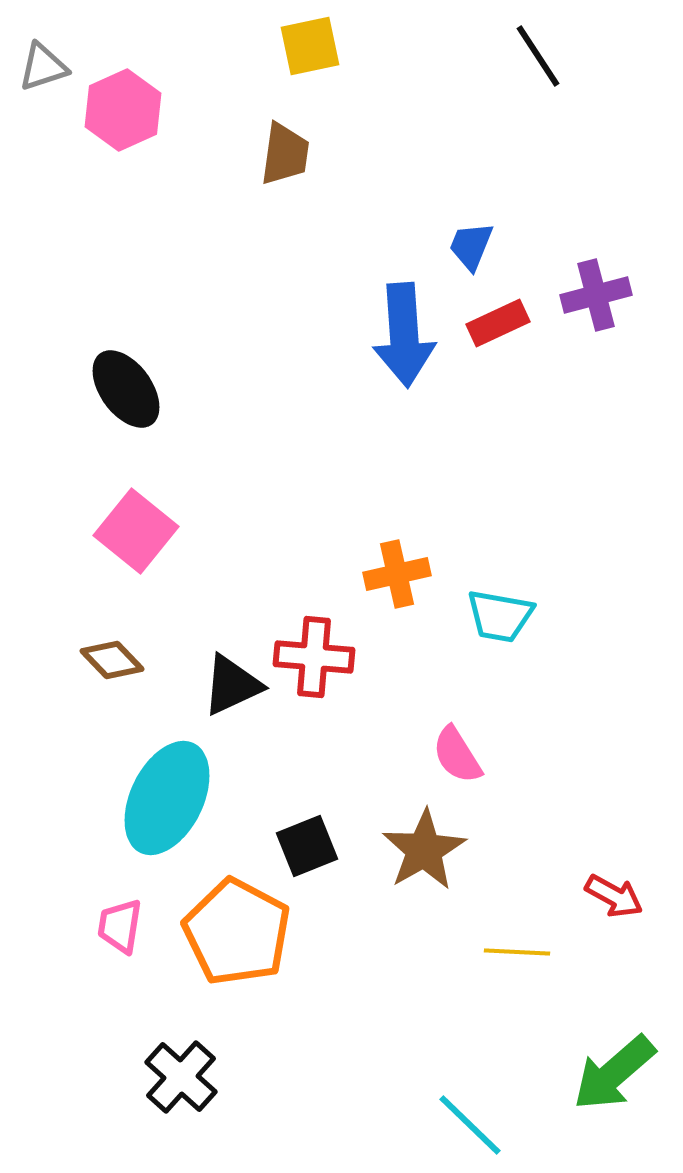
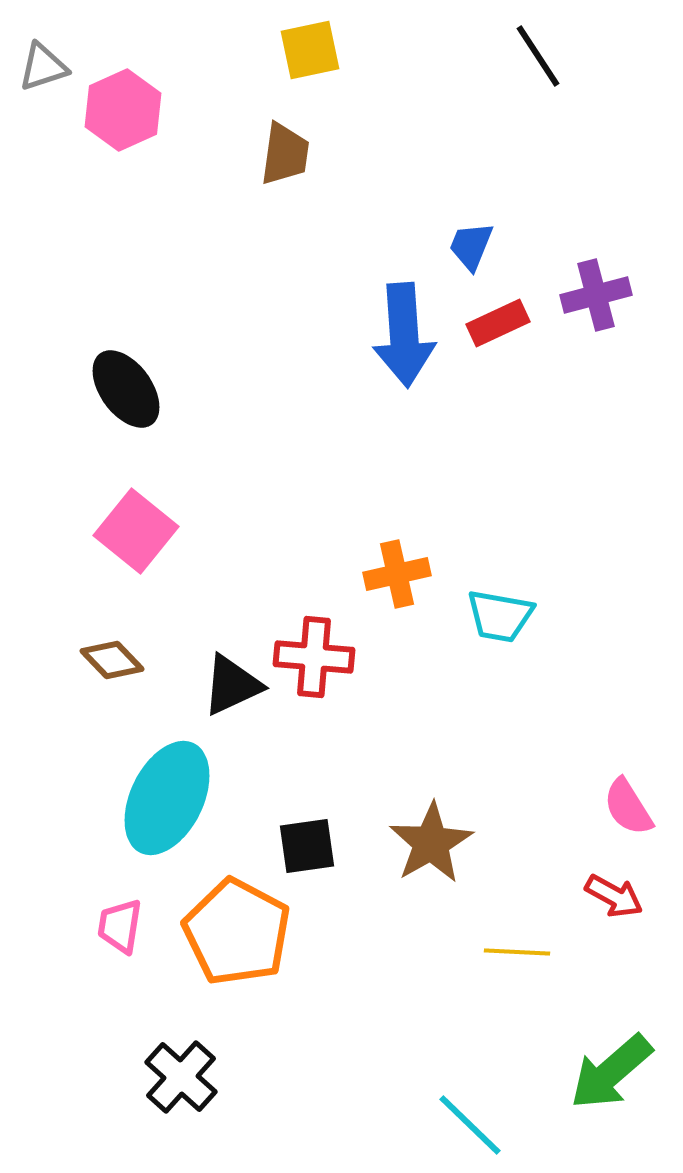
yellow square: moved 4 px down
pink semicircle: moved 171 px right, 52 px down
black square: rotated 14 degrees clockwise
brown star: moved 7 px right, 7 px up
green arrow: moved 3 px left, 1 px up
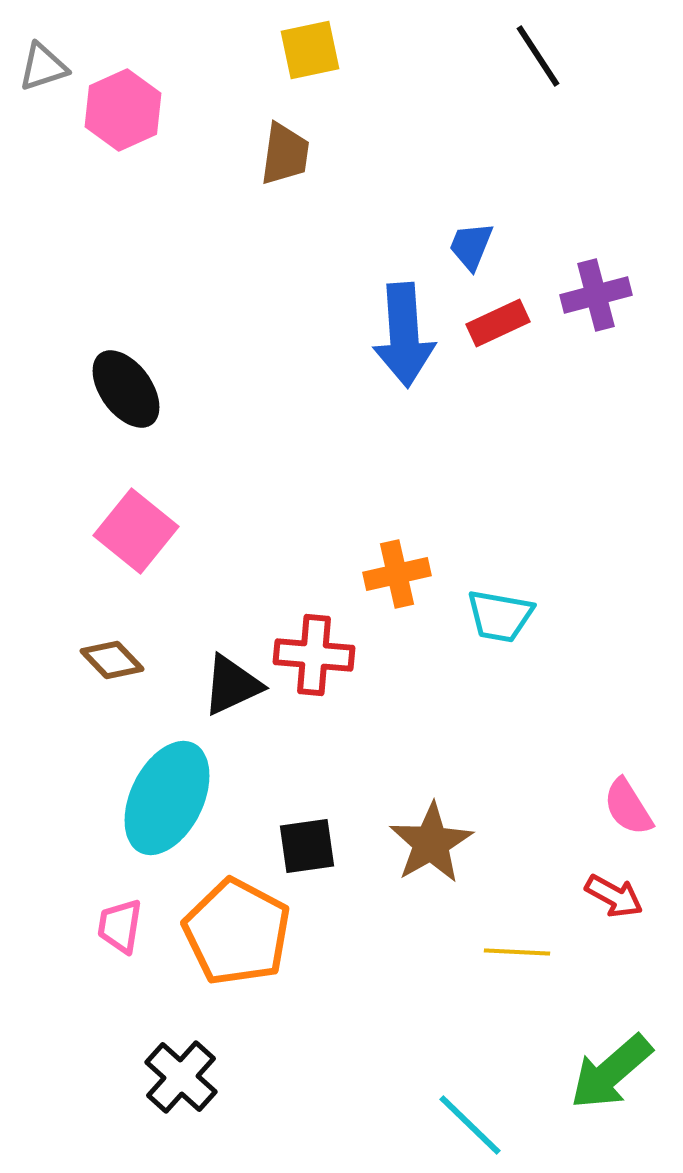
red cross: moved 2 px up
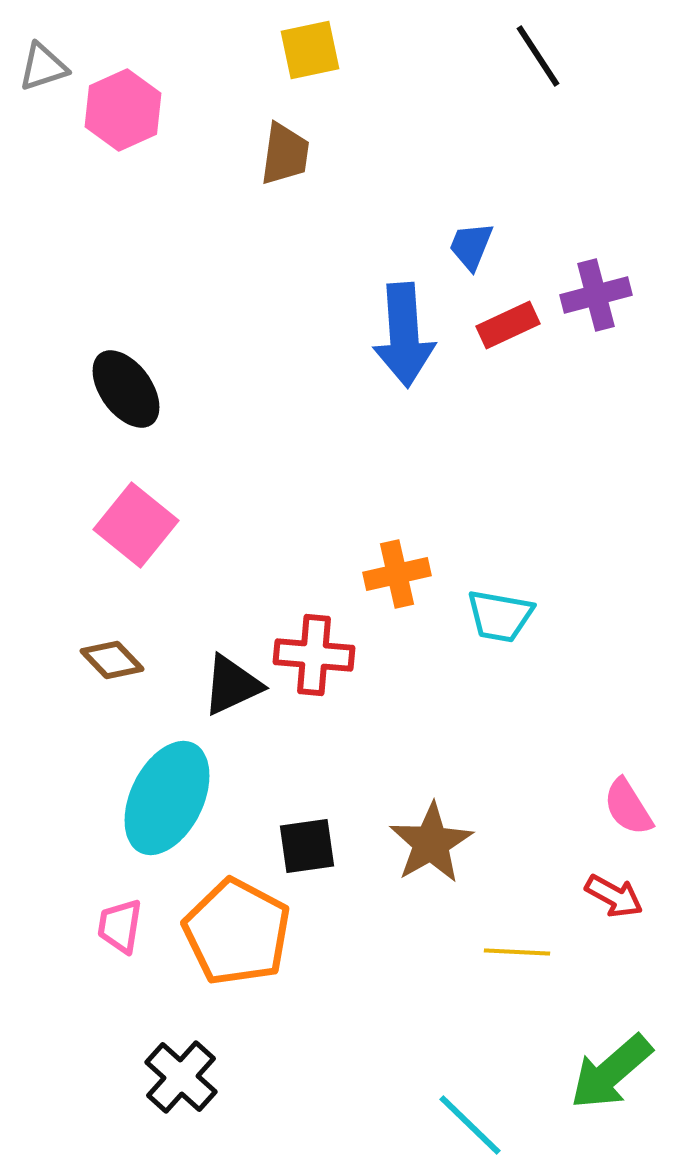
red rectangle: moved 10 px right, 2 px down
pink square: moved 6 px up
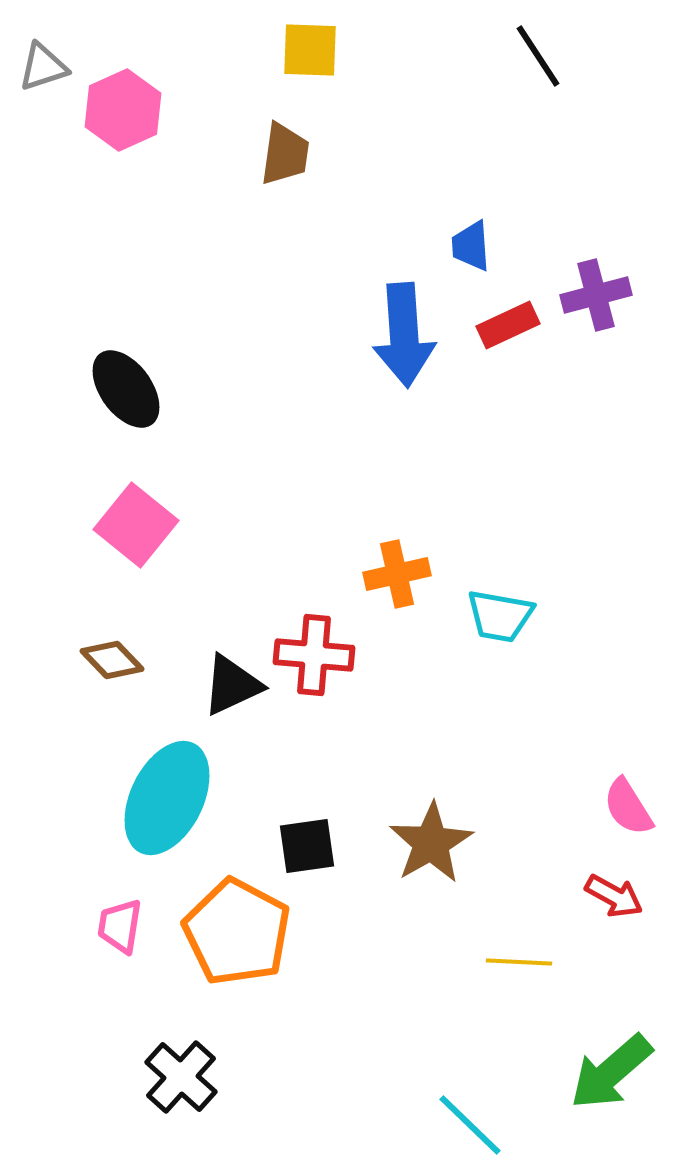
yellow square: rotated 14 degrees clockwise
blue trapezoid: rotated 26 degrees counterclockwise
yellow line: moved 2 px right, 10 px down
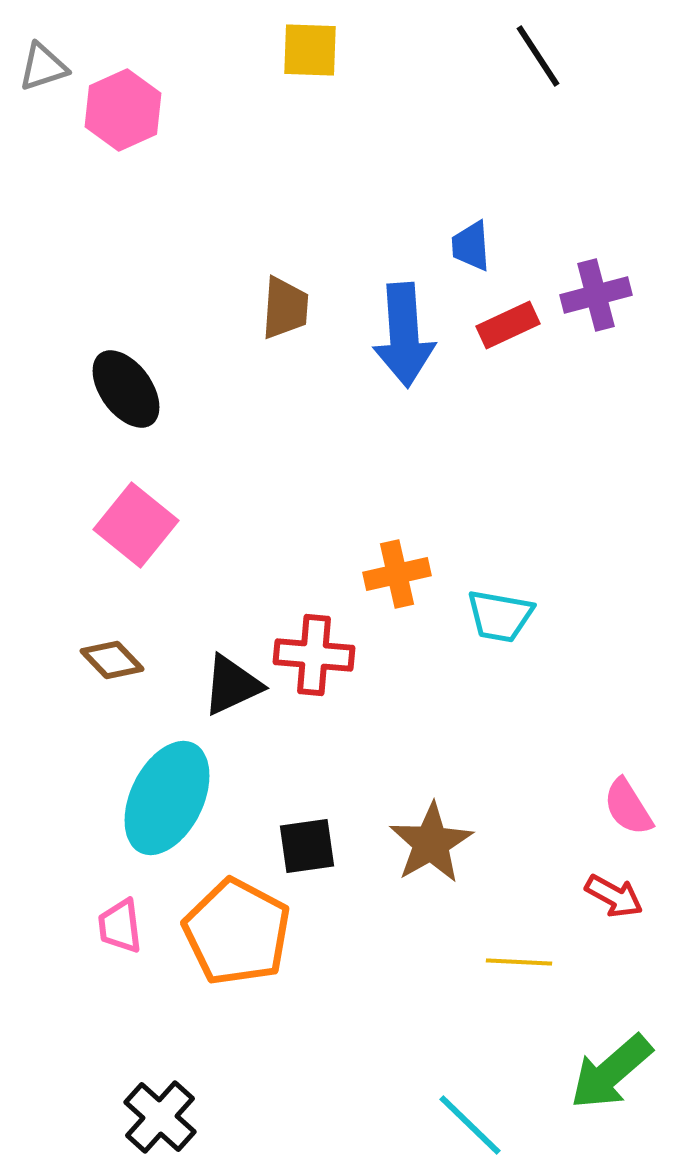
brown trapezoid: moved 154 px down; rotated 4 degrees counterclockwise
pink trapezoid: rotated 16 degrees counterclockwise
black cross: moved 21 px left, 40 px down
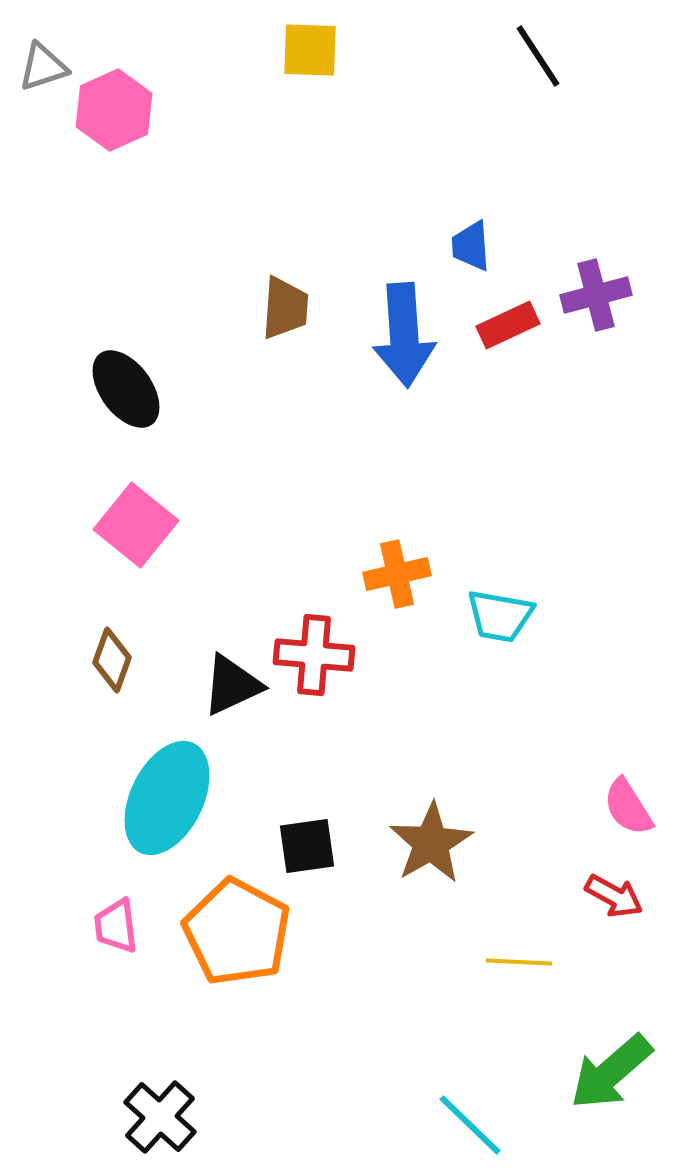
pink hexagon: moved 9 px left
brown diamond: rotated 64 degrees clockwise
pink trapezoid: moved 4 px left
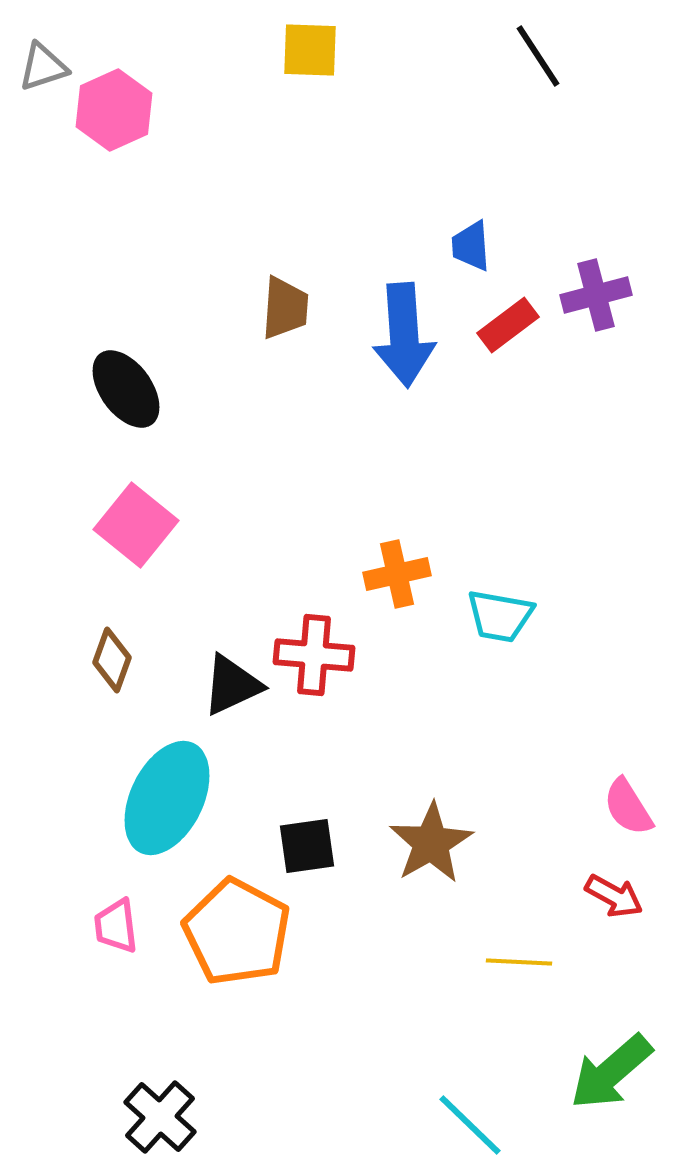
red rectangle: rotated 12 degrees counterclockwise
